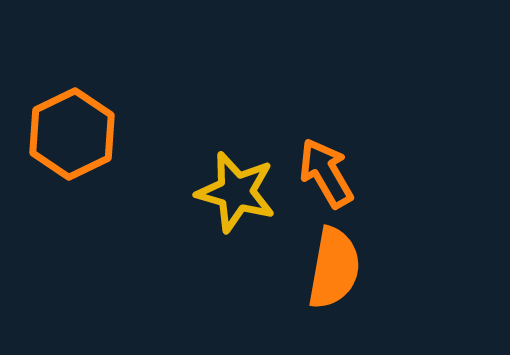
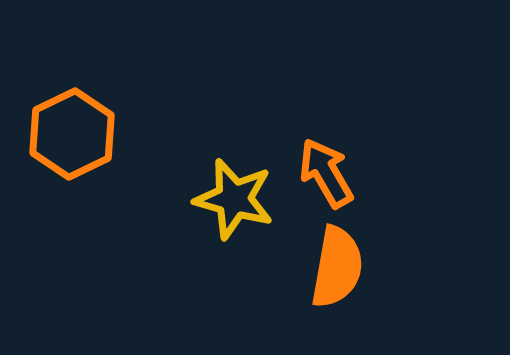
yellow star: moved 2 px left, 7 px down
orange semicircle: moved 3 px right, 1 px up
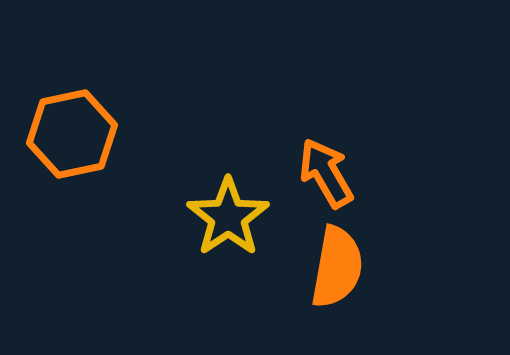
orange hexagon: rotated 14 degrees clockwise
yellow star: moved 6 px left, 18 px down; rotated 22 degrees clockwise
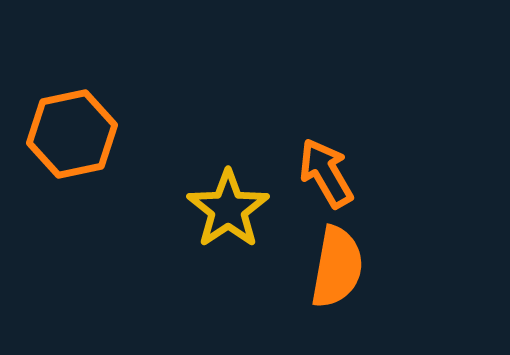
yellow star: moved 8 px up
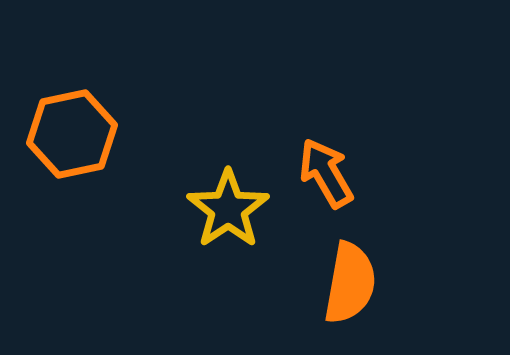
orange semicircle: moved 13 px right, 16 px down
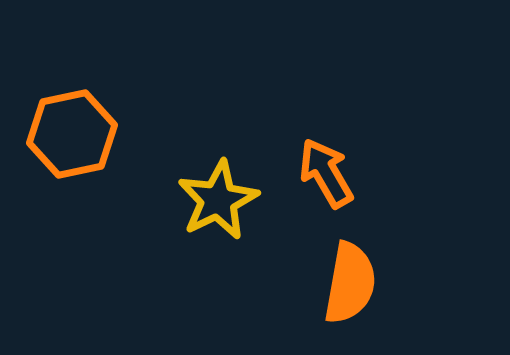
yellow star: moved 10 px left, 9 px up; rotated 8 degrees clockwise
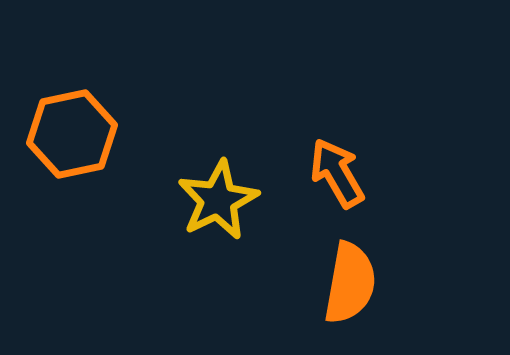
orange arrow: moved 11 px right
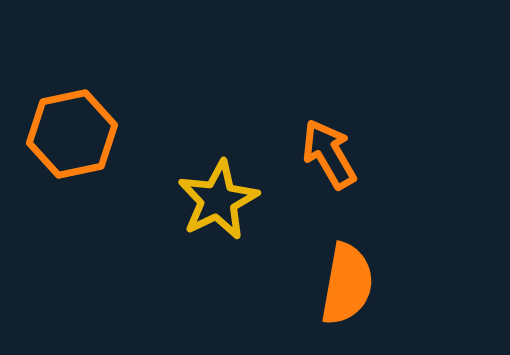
orange arrow: moved 8 px left, 19 px up
orange semicircle: moved 3 px left, 1 px down
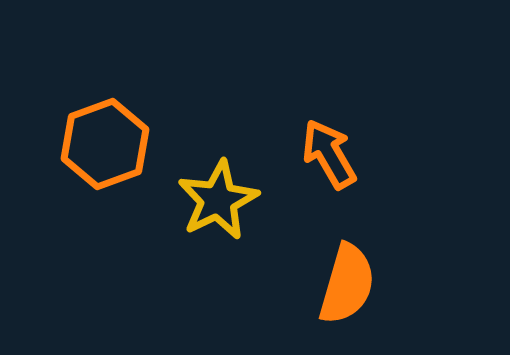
orange hexagon: moved 33 px right, 10 px down; rotated 8 degrees counterclockwise
orange semicircle: rotated 6 degrees clockwise
